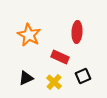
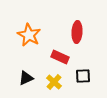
black square: rotated 21 degrees clockwise
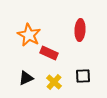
red ellipse: moved 3 px right, 2 px up
red rectangle: moved 11 px left, 4 px up
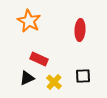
orange star: moved 14 px up
red rectangle: moved 10 px left, 6 px down
black triangle: moved 1 px right
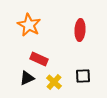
orange star: moved 4 px down
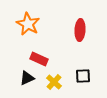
orange star: moved 1 px left, 1 px up
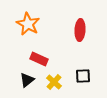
black triangle: moved 2 px down; rotated 14 degrees counterclockwise
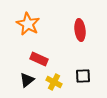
red ellipse: rotated 10 degrees counterclockwise
yellow cross: rotated 14 degrees counterclockwise
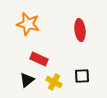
orange star: rotated 15 degrees counterclockwise
black square: moved 1 px left
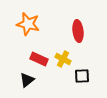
red ellipse: moved 2 px left, 1 px down
yellow cross: moved 9 px right, 23 px up
